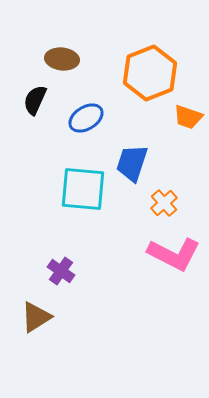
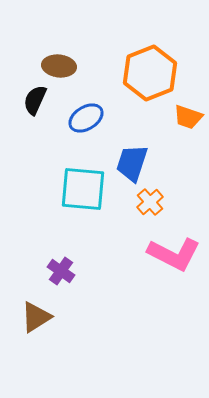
brown ellipse: moved 3 px left, 7 px down
orange cross: moved 14 px left, 1 px up
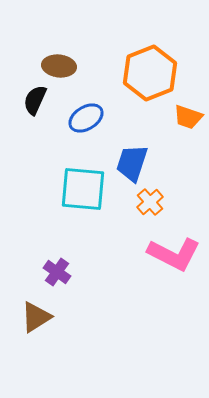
purple cross: moved 4 px left, 1 px down
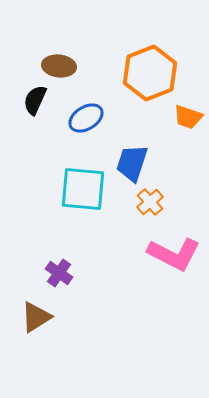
purple cross: moved 2 px right, 1 px down
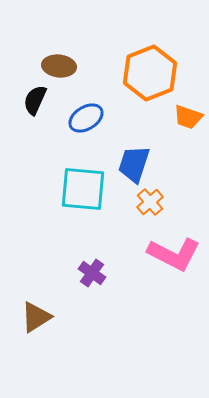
blue trapezoid: moved 2 px right, 1 px down
purple cross: moved 33 px right
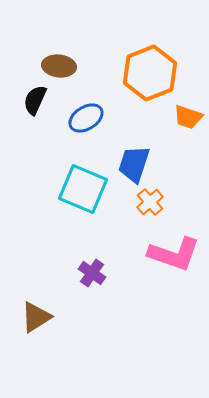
cyan square: rotated 18 degrees clockwise
pink L-shape: rotated 8 degrees counterclockwise
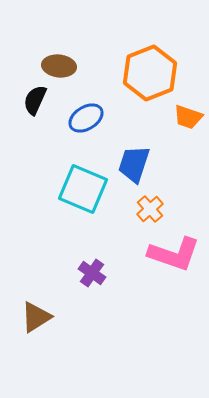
orange cross: moved 7 px down
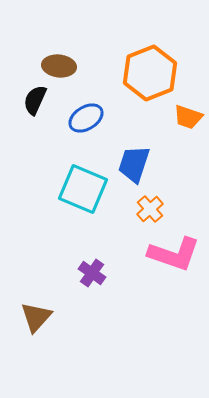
brown triangle: rotated 16 degrees counterclockwise
